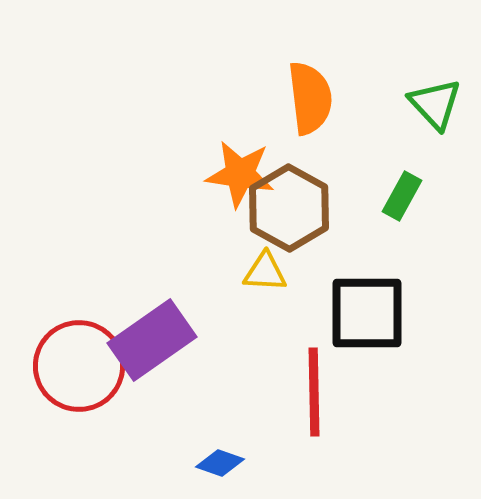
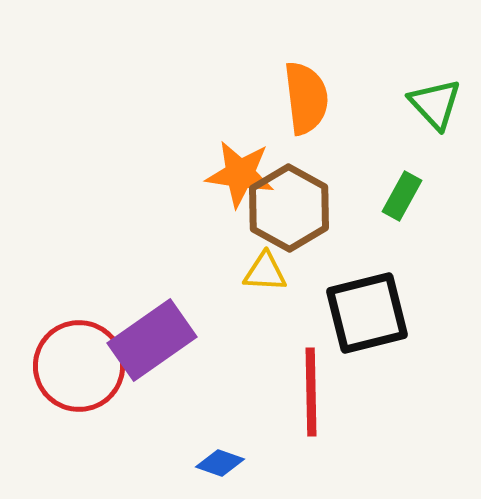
orange semicircle: moved 4 px left
black square: rotated 14 degrees counterclockwise
red line: moved 3 px left
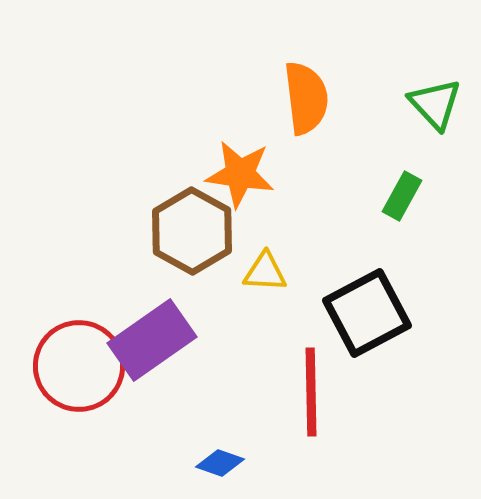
brown hexagon: moved 97 px left, 23 px down
black square: rotated 14 degrees counterclockwise
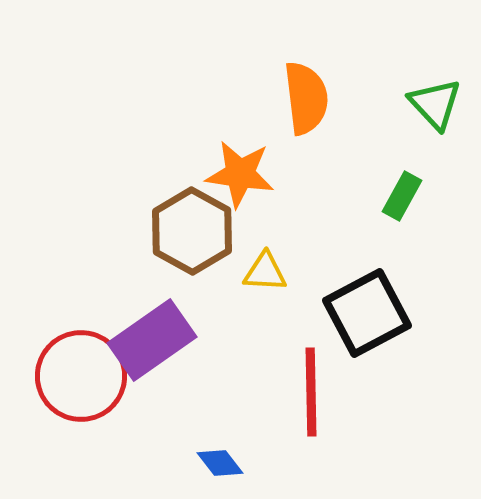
red circle: moved 2 px right, 10 px down
blue diamond: rotated 33 degrees clockwise
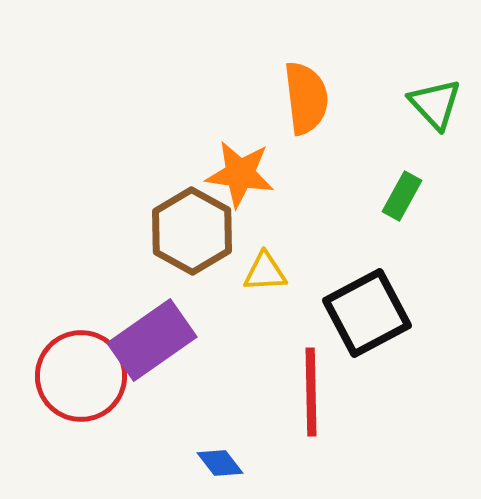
yellow triangle: rotated 6 degrees counterclockwise
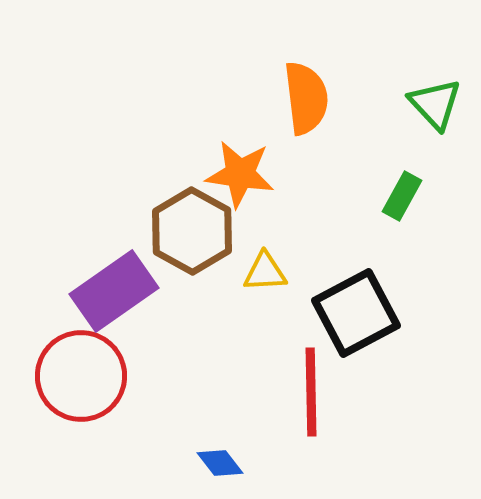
black square: moved 11 px left
purple rectangle: moved 38 px left, 49 px up
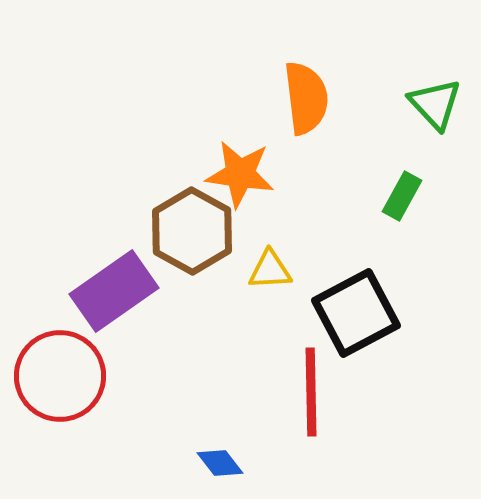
yellow triangle: moved 5 px right, 2 px up
red circle: moved 21 px left
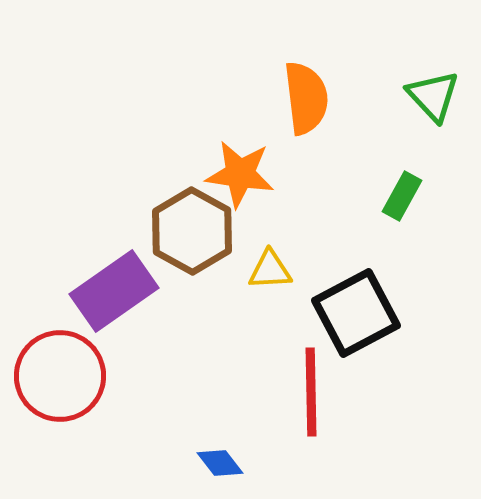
green triangle: moved 2 px left, 8 px up
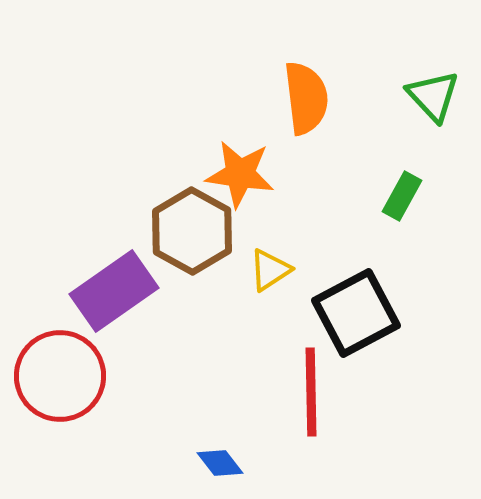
yellow triangle: rotated 30 degrees counterclockwise
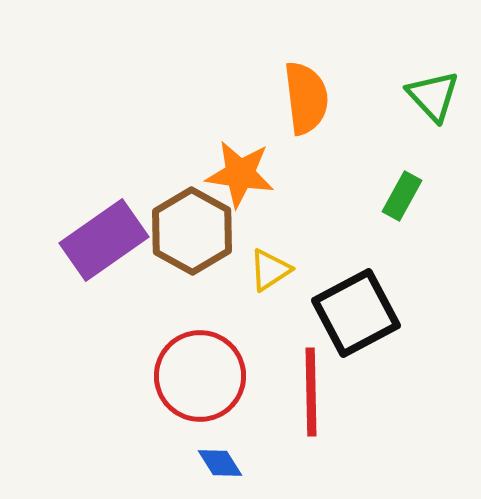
purple rectangle: moved 10 px left, 51 px up
red circle: moved 140 px right
blue diamond: rotated 6 degrees clockwise
